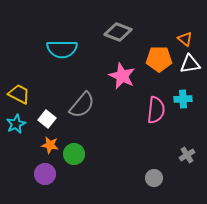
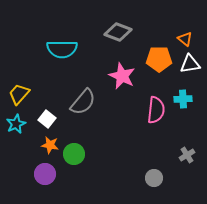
yellow trapezoid: rotated 75 degrees counterclockwise
gray semicircle: moved 1 px right, 3 px up
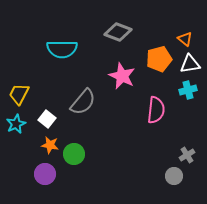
orange pentagon: rotated 15 degrees counterclockwise
yellow trapezoid: rotated 15 degrees counterclockwise
cyan cross: moved 5 px right, 9 px up; rotated 12 degrees counterclockwise
gray circle: moved 20 px right, 2 px up
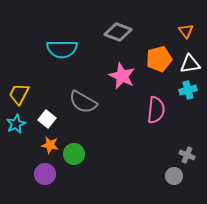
orange triangle: moved 1 px right, 8 px up; rotated 14 degrees clockwise
gray semicircle: rotated 80 degrees clockwise
gray cross: rotated 35 degrees counterclockwise
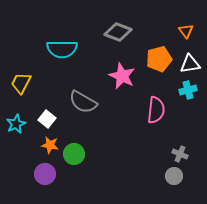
yellow trapezoid: moved 2 px right, 11 px up
gray cross: moved 7 px left, 1 px up
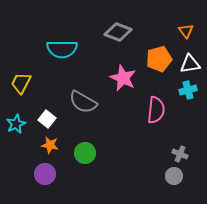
pink star: moved 1 px right, 2 px down
green circle: moved 11 px right, 1 px up
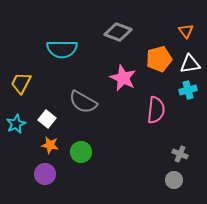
green circle: moved 4 px left, 1 px up
gray circle: moved 4 px down
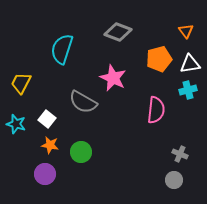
cyan semicircle: rotated 108 degrees clockwise
pink star: moved 10 px left
cyan star: rotated 30 degrees counterclockwise
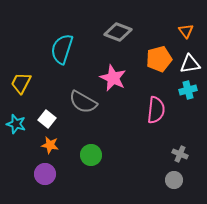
green circle: moved 10 px right, 3 px down
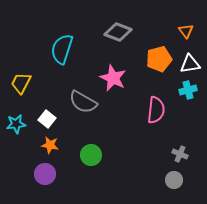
cyan star: rotated 24 degrees counterclockwise
